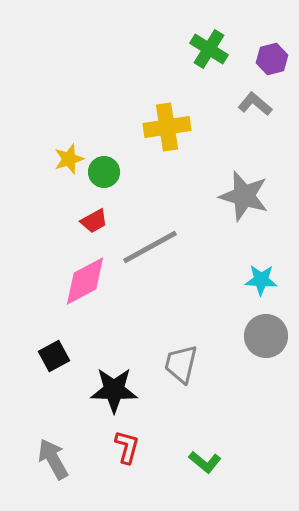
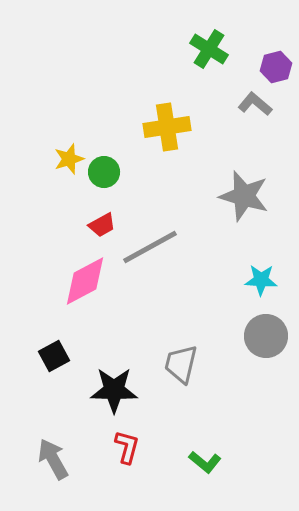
purple hexagon: moved 4 px right, 8 px down
red trapezoid: moved 8 px right, 4 px down
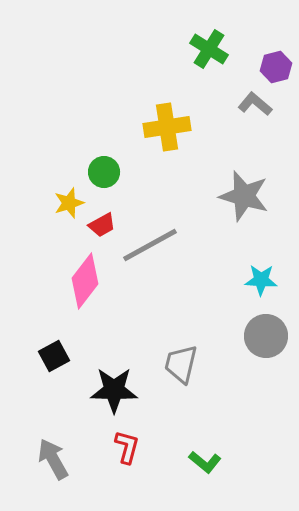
yellow star: moved 44 px down
gray line: moved 2 px up
pink diamond: rotated 24 degrees counterclockwise
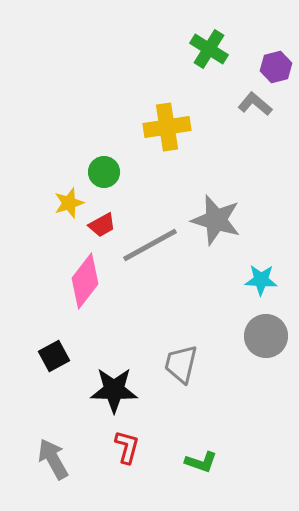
gray star: moved 28 px left, 24 px down
green L-shape: moved 4 px left; rotated 20 degrees counterclockwise
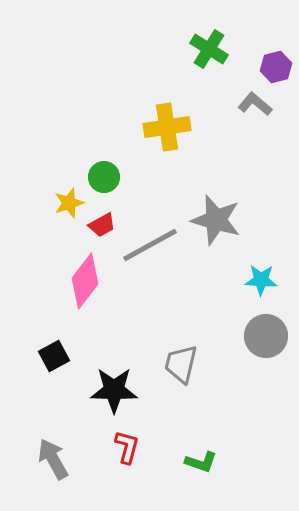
green circle: moved 5 px down
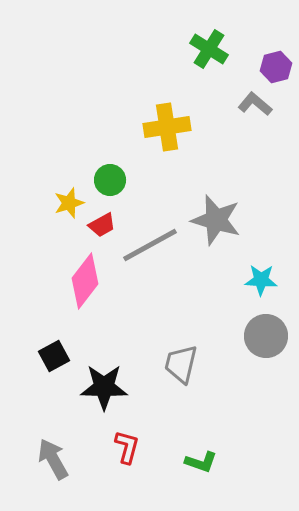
green circle: moved 6 px right, 3 px down
black star: moved 10 px left, 3 px up
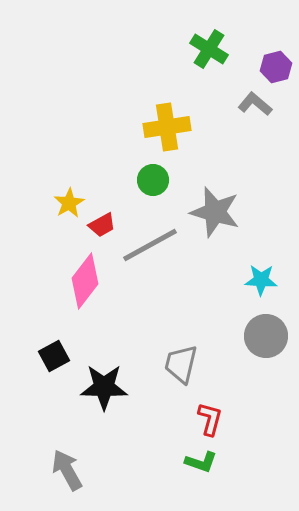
green circle: moved 43 px right
yellow star: rotated 12 degrees counterclockwise
gray star: moved 1 px left, 8 px up
red L-shape: moved 83 px right, 28 px up
gray arrow: moved 14 px right, 11 px down
